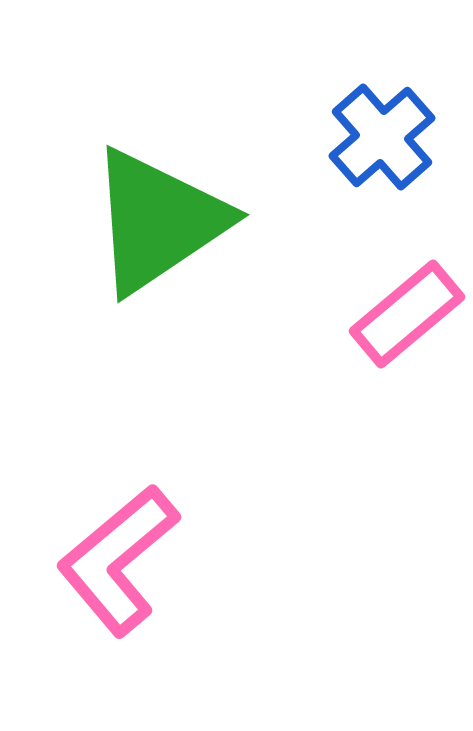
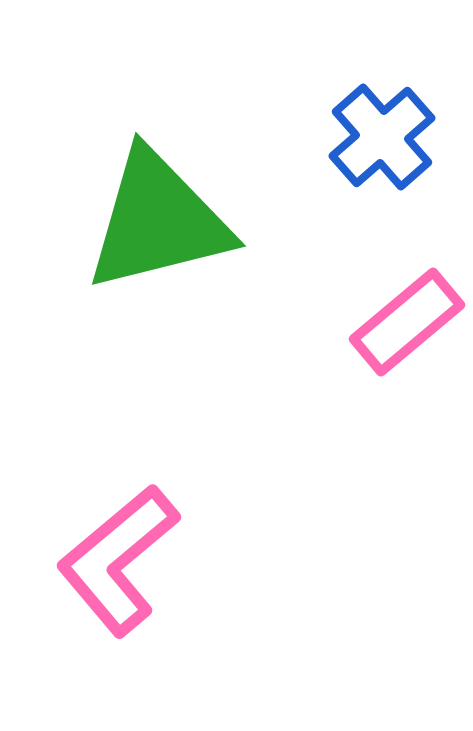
green triangle: rotated 20 degrees clockwise
pink rectangle: moved 8 px down
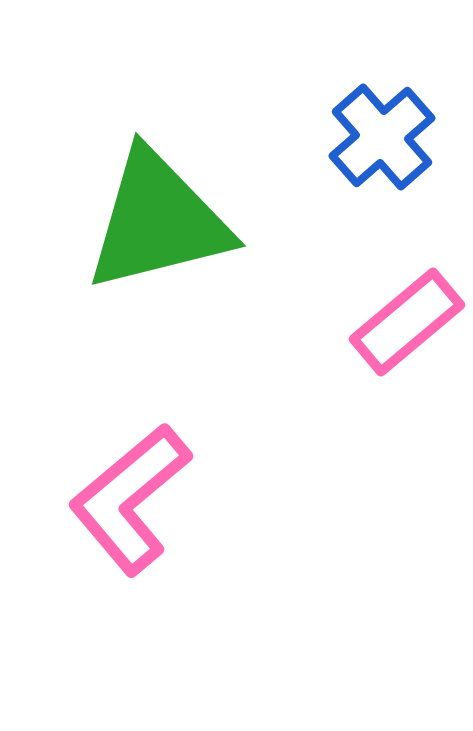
pink L-shape: moved 12 px right, 61 px up
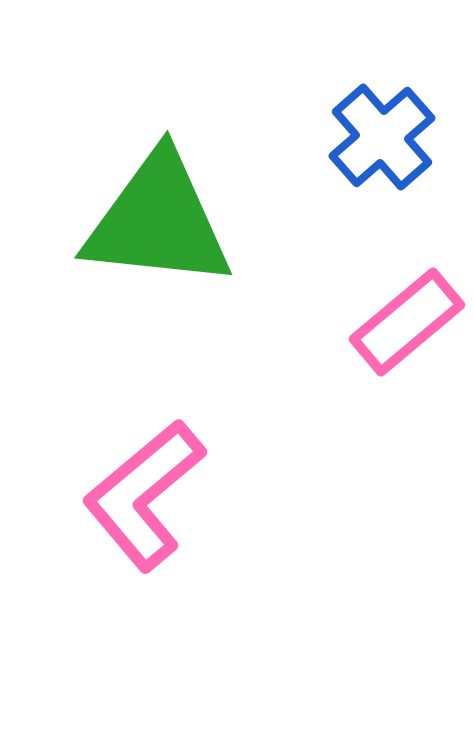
green triangle: rotated 20 degrees clockwise
pink L-shape: moved 14 px right, 4 px up
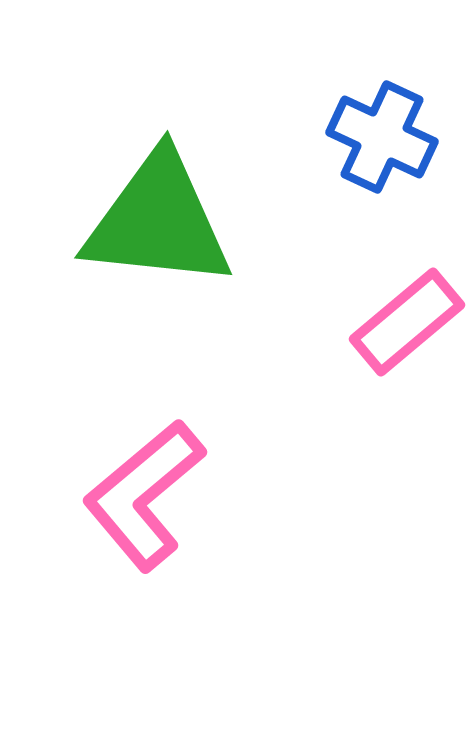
blue cross: rotated 24 degrees counterclockwise
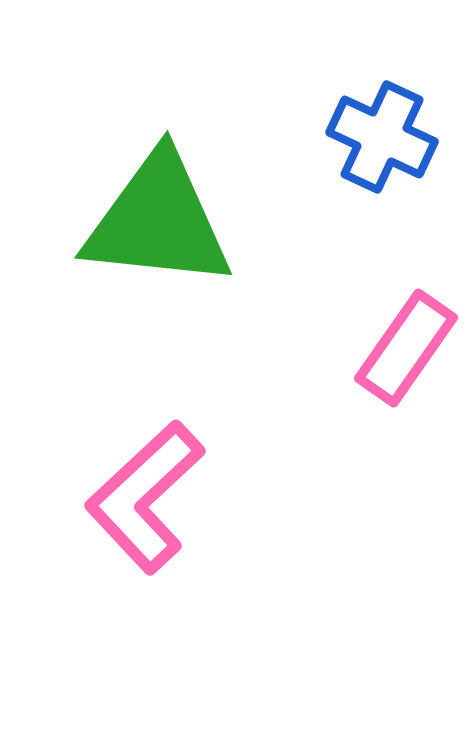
pink rectangle: moved 1 px left, 26 px down; rotated 15 degrees counterclockwise
pink L-shape: moved 1 px right, 2 px down; rotated 3 degrees counterclockwise
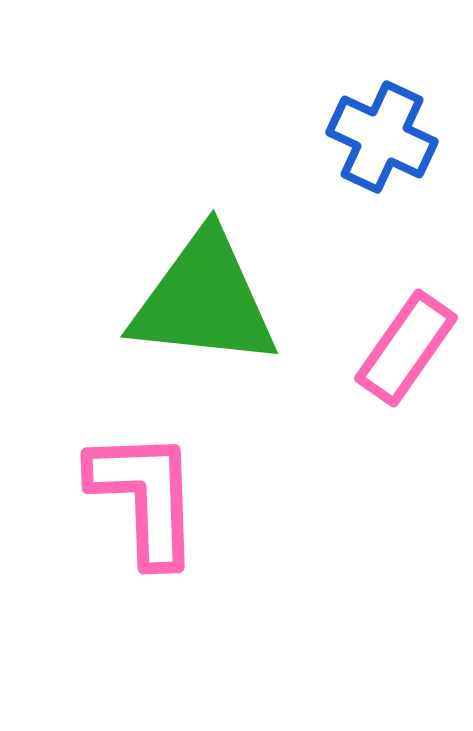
green triangle: moved 46 px right, 79 px down
pink L-shape: rotated 131 degrees clockwise
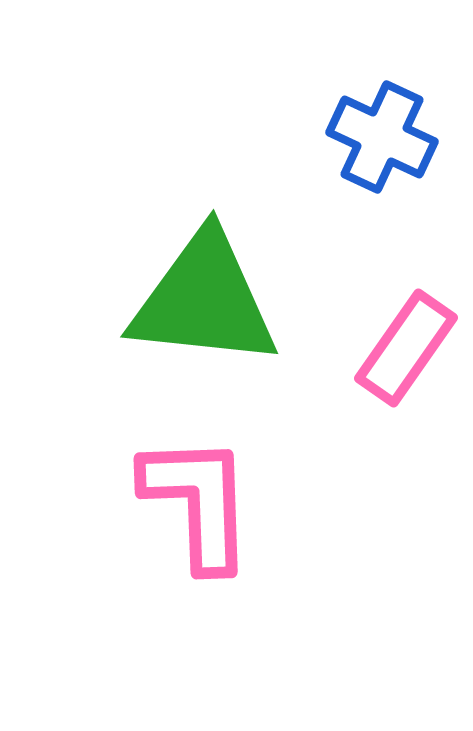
pink L-shape: moved 53 px right, 5 px down
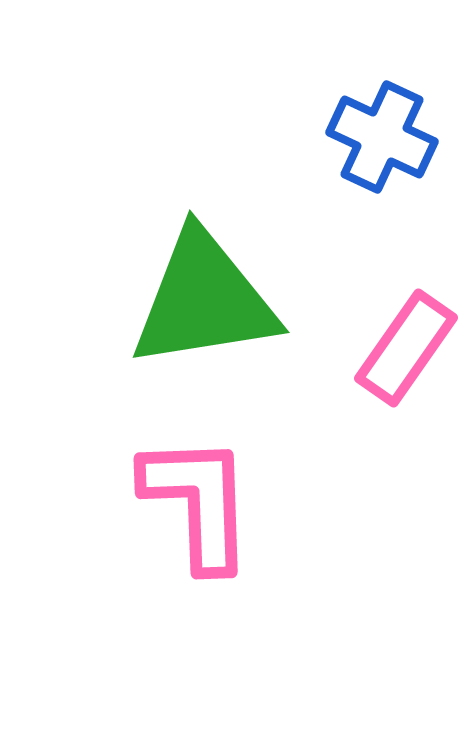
green triangle: rotated 15 degrees counterclockwise
